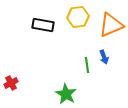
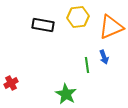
orange triangle: moved 2 px down
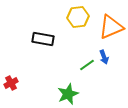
black rectangle: moved 14 px down
green line: rotated 63 degrees clockwise
green star: moved 2 px right; rotated 20 degrees clockwise
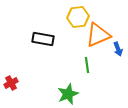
orange triangle: moved 13 px left, 8 px down
blue arrow: moved 14 px right, 8 px up
green line: rotated 63 degrees counterclockwise
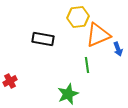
red cross: moved 1 px left, 2 px up
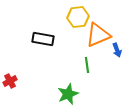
blue arrow: moved 1 px left, 1 px down
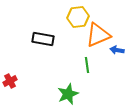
blue arrow: rotated 120 degrees clockwise
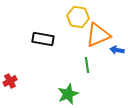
yellow hexagon: rotated 15 degrees clockwise
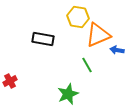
green line: rotated 21 degrees counterclockwise
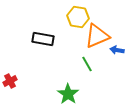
orange triangle: moved 1 px left, 1 px down
green line: moved 1 px up
green star: rotated 15 degrees counterclockwise
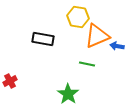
blue arrow: moved 4 px up
green line: rotated 49 degrees counterclockwise
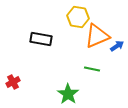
black rectangle: moved 2 px left
blue arrow: rotated 136 degrees clockwise
green line: moved 5 px right, 5 px down
red cross: moved 3 px right, 1 px down
